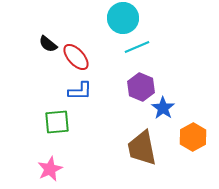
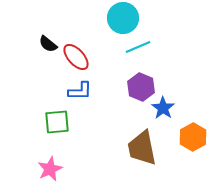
cyan line: moved 1 px right
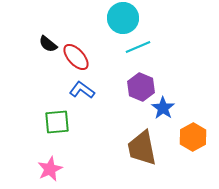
blue L-shape: moved 2 px right, 1 px up; rotated 145 degrees counterclockwise
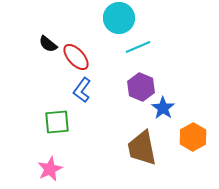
cyan circle: moved 4 px left
blue L-shape: rotated 90 degrees counterclockwise
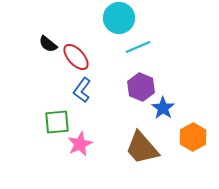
brown trapezoid: rotated 30 degrees counterclockwise
pink star: moved 30 px right, 25 px up
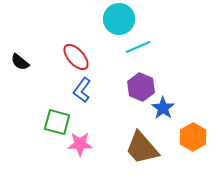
cyan circle: moved 1 px down
black semicircle: moved 28 px left, 18 px down
green square: rotated 20 degrees clockwise
pink star: rotated 25 degrees clockwise
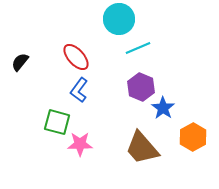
cyan line: moved 1 px down
black semicircle: rotated 90 degrees clockwise
blue L-shape: moved 3 px left
